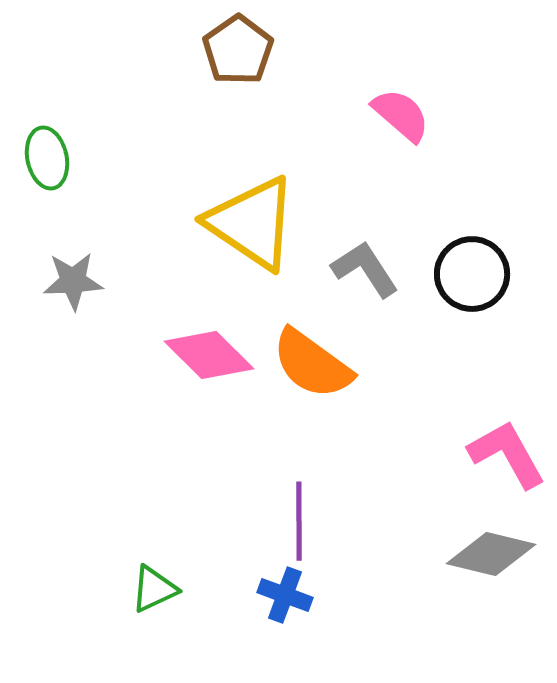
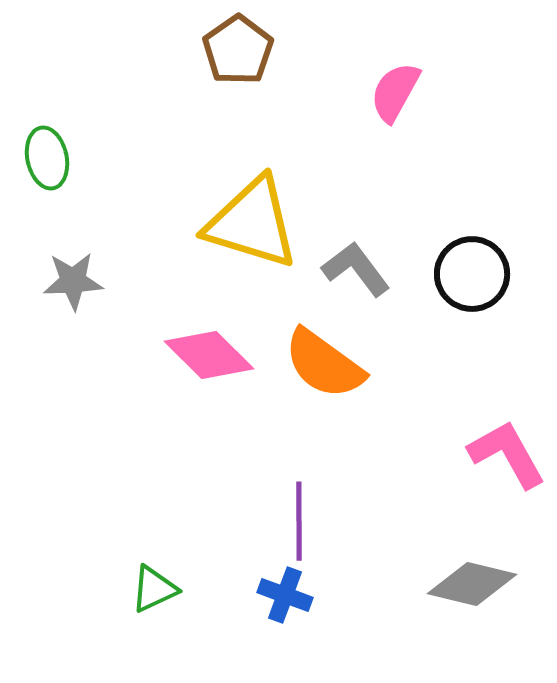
pink semicircle: moved 6 px left, 23 px up; rotated 102 degrees counterclockwise
yellow triangle: rotated 17 degrees counterclockwise
gray L-shape: moved 9 px left; rotated 4 degrees counterclockwise
orange semicircle: moved 12 px right
gray diamond: moved 19 px left, 30 px down
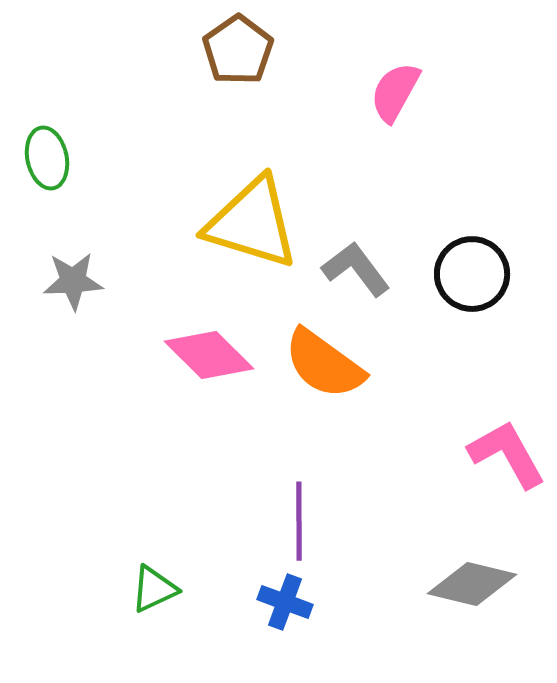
blue cross: moved 7 px down
